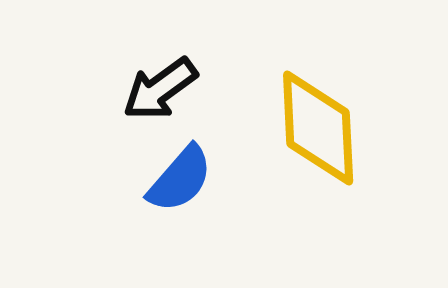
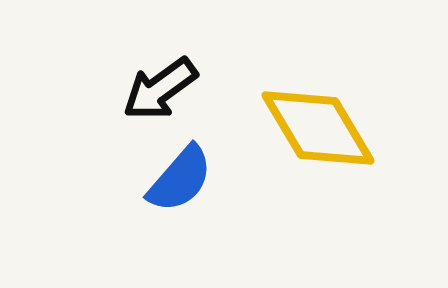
yellow diamond: rotated 28 degrees counterclockwise
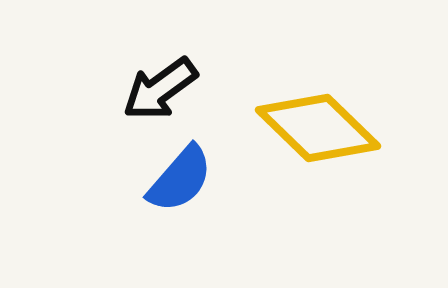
yellow diamond: rotated 15 degrees counterclockwise
